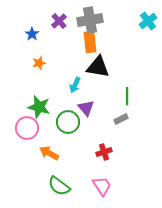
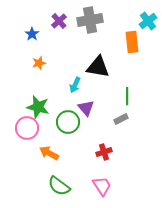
orange rectangle: moved 42 px right
green star: moved 1 px left
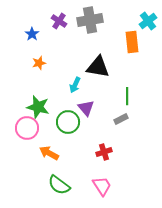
purple cross: rotated 14 degrees counterclockwise
green semicircle: moved 1 px up
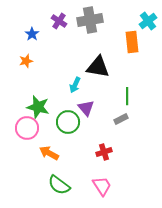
orange star: moved 13 px left, 2 px up
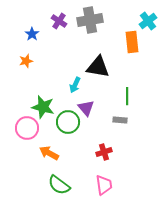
green star: moved 5 px right
gray rectangle: moved 1 px left, 1 px down; rotated 32 degrees clockwise
pink trapezoid: moved 2 px right, 1 px up; rotated 25 degrees clockwise
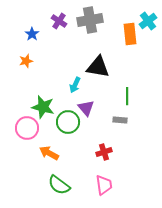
orange rectangle: moved 2 px left, 8 px up
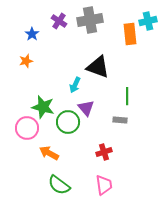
cyan cross: rotated 24 degrees clockwise
black triangle: rotated 10 degrees clockwise
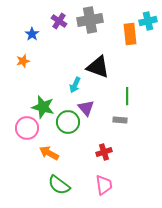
orange star: moved 3 px left
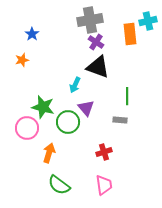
purple cross: moved 37 px right, 21 px down
orange star: moved 1 px left, 1 px up
orange arrow: rotated 78 degrees clockwise
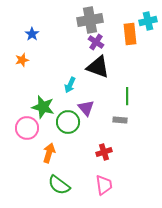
cyan arrow: moved 5 px left
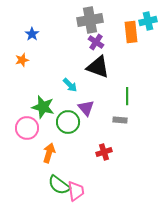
orange rectangle: moved 1 px right, 2 px up
cyan arrow: rotated 70 degrees counterclockwise
pink trapezoid: moved 28 px left, 6 px down
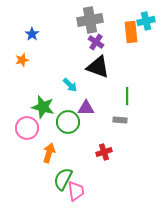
cyan cross: moved 2 px left
purple triangle: rotated 48 degrees counterclockwise
green semicircle: moved 4 px right, 6 px up; rotated 80 degrees clockwise
